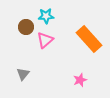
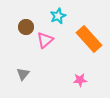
cyan star: moved 12 px right; rotated 21 degrees counterclockwise
pink star: rotated 16 degrees clockwise
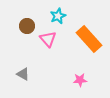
brown circle: moved 1 px right, 1 px up
pink triangle: moved 3 px right, 1 px up; rotated 30 degrees counterclockwise
gray triangle: rotated 40 degrees counterclockwise
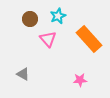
brown circle: moved 3 px right, 7 px up
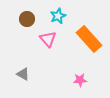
brown circle: moved 3 px left
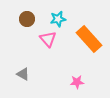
cyan star: moved 3 px down; rotated 14 degrees clockwise
pink star: moved 3 px left, 2 px down
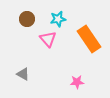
orange rectangle: rotated 8 degrees clockwise
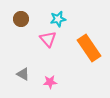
brown circle: moved 6 px left
orange rectangle: moved 9 px down
pink star: moved 27 px left
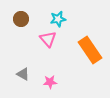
orange rectangle: moved 1 px right, 2 px down
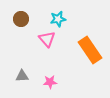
pink triangle: moved 1 px left
gray triangle: moved 1 px left, 2 px down; rotated 32 degrees counterclockwise
